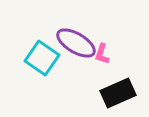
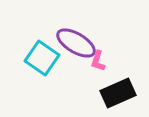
pink L-shape: moved 4 px left, 7 px down
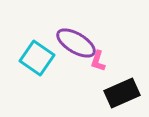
cyan square: moved 5 px left
black rectangle: moved 4 px right
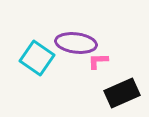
purple ellipse: rotated 24 degrees counterclockwise
pink L-shape: rotated 70 degrees clockwise
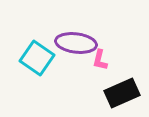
pink L-shape: moved 2 px right, 1 px up; rotated 75 degrees counterclockwise
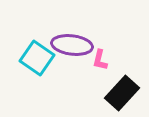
purple ellipse: moved 4 px left, 2 px down
black rectangle: rotated 24 degrees counterclockwise
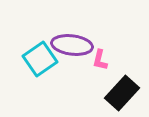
cyan square: moved 3 px right, 1 px down; rotated 20 degrees clockwise
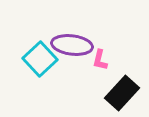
cyan square: rotated 8 degrees counterclockwise
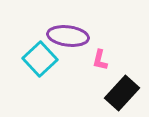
purple ellipse: moved 4 px left, 9 px up
